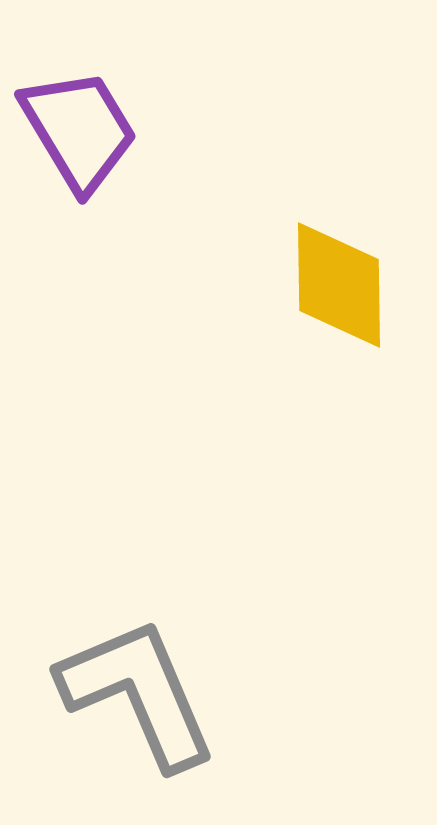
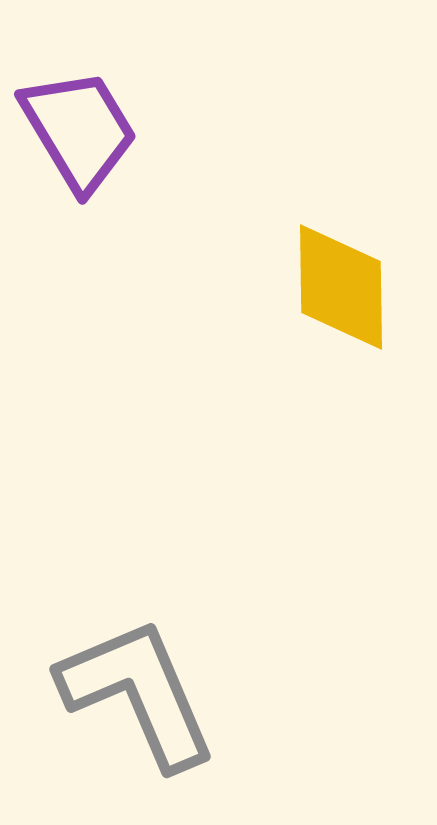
yellow diamond: moved 2 px right, 2 px down
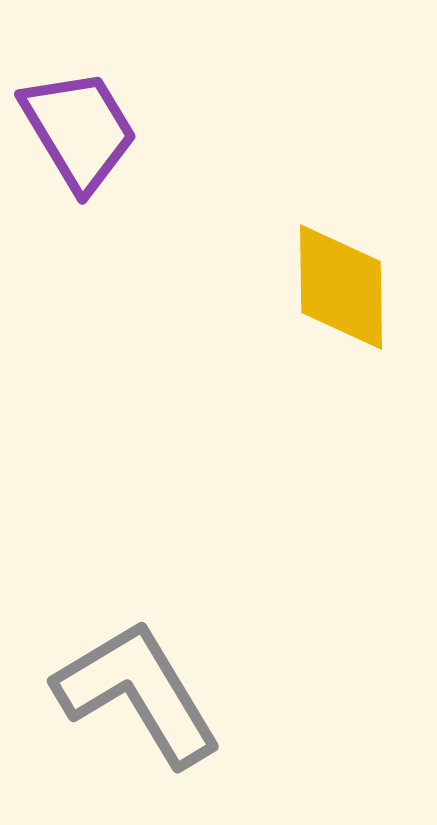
gray L-shape: rotated 8 degrees counterclockwise
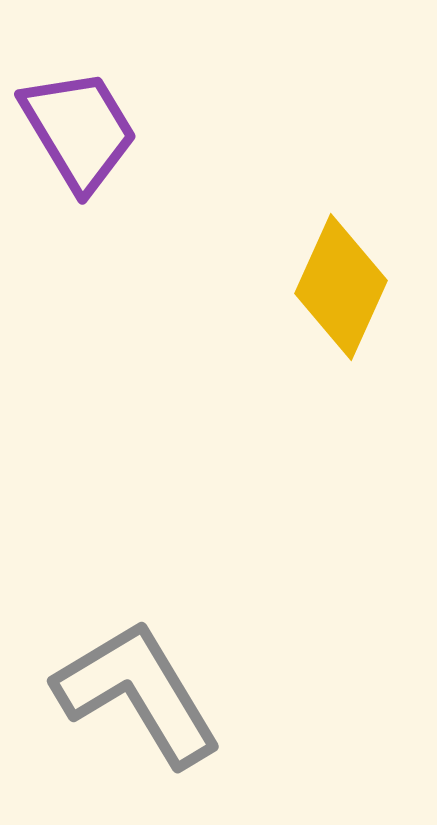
yellow diamond: rotated 25 degrees clockwise
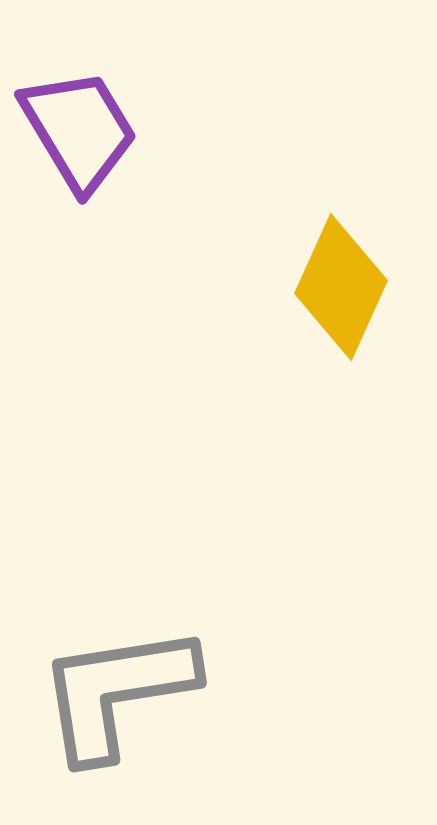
gray L-shape: moved 21 px left, 1 px up; rotated 68 degrees counterclockwise
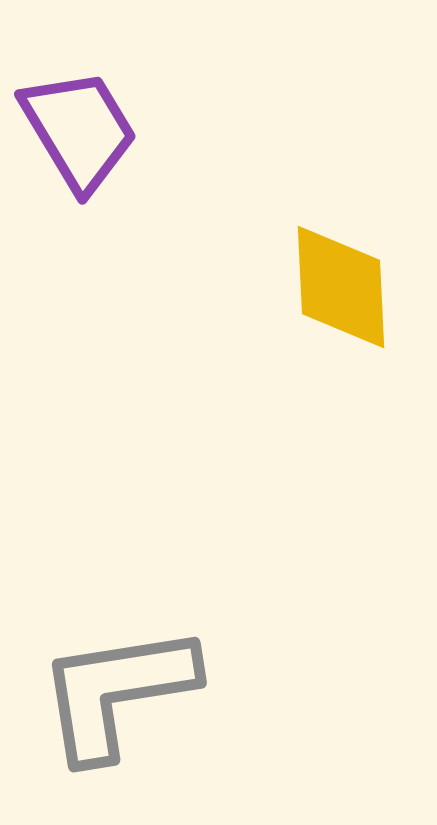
yellow diamond: rotated 27 degrees counterclockwise
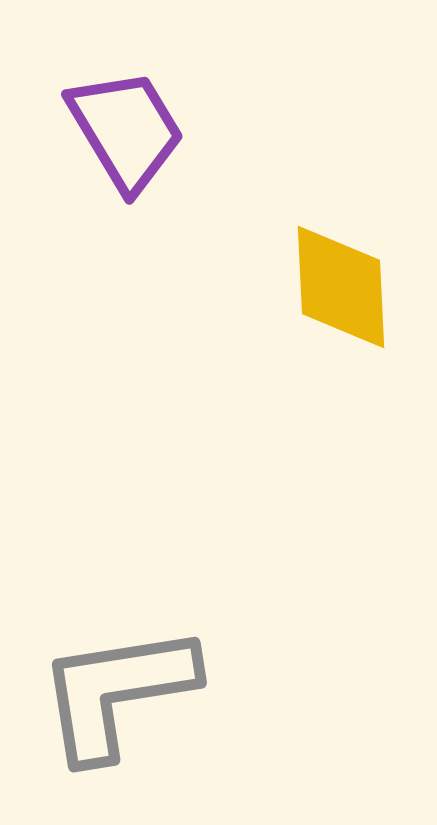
purple trapezoid: moved 47 px right
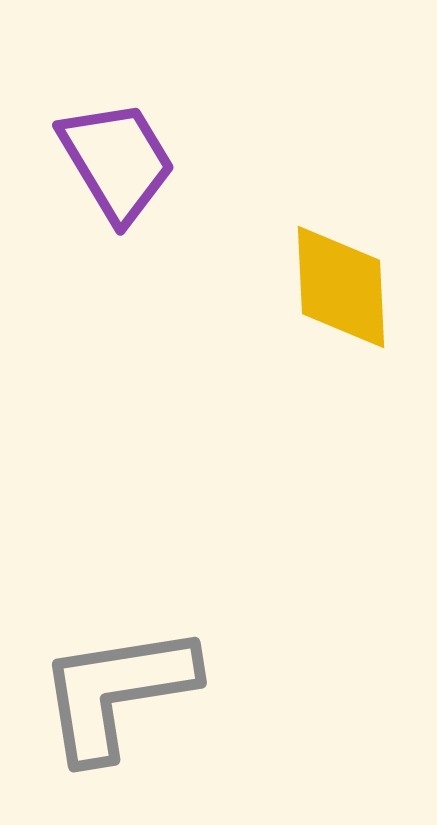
purple trapezoid: moved 9 px left, 31 px down
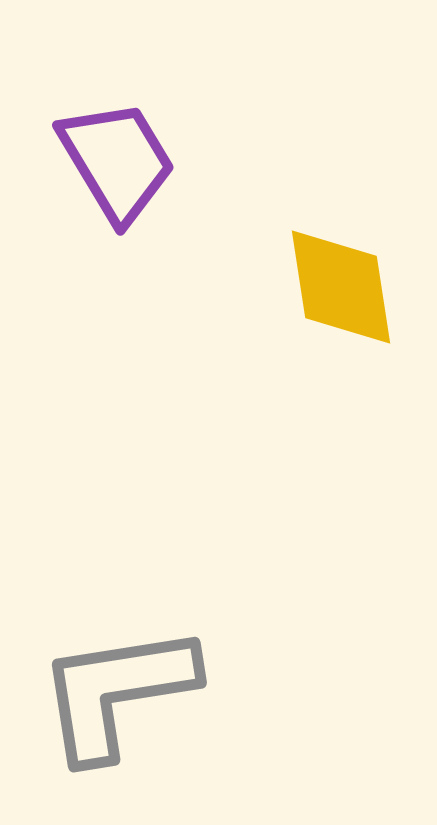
yellow diamond: rotated 6 degrees counterclockwise
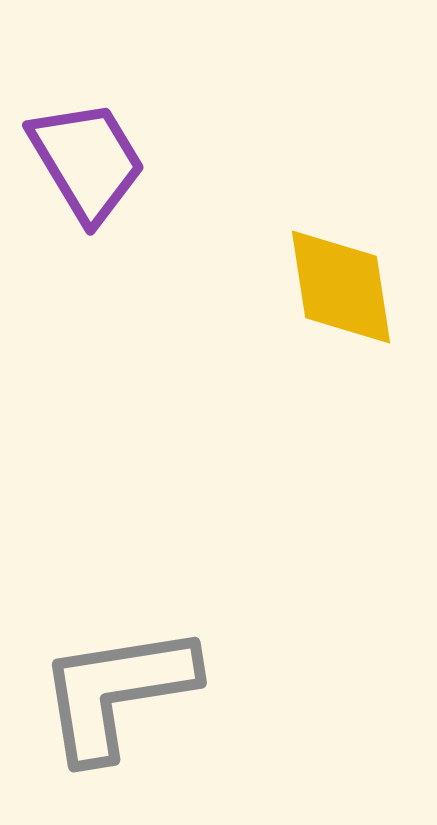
purple trapezoid: moved 30 px left
